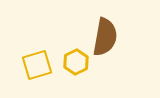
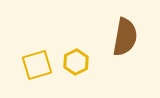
brown semicircle: moved 20 px right
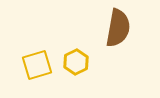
brown semicircle: moved 7 px left, 9 px up
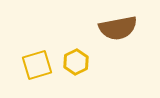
brown semicircle: rotated 69 degrees clockwise
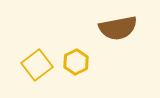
yellow square: rotated 20 degrees counterclockwise
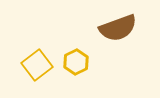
brown semicircle: rotated 9 degrees counterclockwise
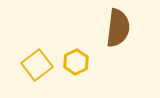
brown semicircle: rotated 63 degrees counterclockwise
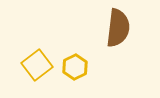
yellow hexagon: moved 1 px left, 5 px down
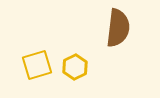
yellow square: rotated 20 degrees clockwise
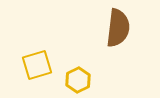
yellow hexagon: moved 3 px right, 13 px down
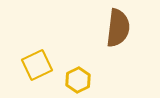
yellow square: rotated 8 degrees counterclockwise
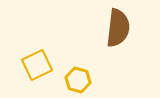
yellow hexagon: rotated 20 degrees counterclockwise
